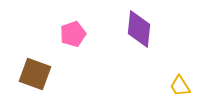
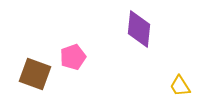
pink pentagon: moved 23 px down
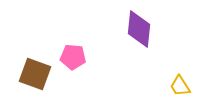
pink pentagon: rotated 25 degrees clockwise
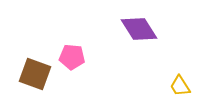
purple diamond: rotated 39 degrees counterclockwise
pink pentagon: moved 1 px left
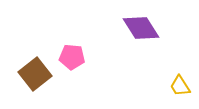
purple diamond: moved 2 px right, 1 px up
brown square: rotated 32 degrees clockwise
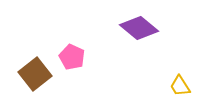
purple diamond: moved 2 px left; rotated 18 degrees counterclockwise
pink pentagon: rotated 20 degrees clockwise
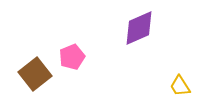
purple diamond: rotated 63 degrees counterclockwise
pink pentagon: rotated 25 degrees clockwise
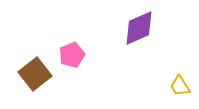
pink pentagon: moved 2 px up
